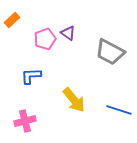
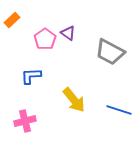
pink pentagon: rotated 15 degrees counterclockwise
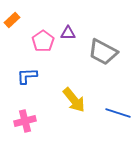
purple triangle: rotated 35 degrees counterclockwise
pink pentagon: moved 2 px left, 2 px down
gray trapezoid: moved 7 px left
blue L-shape: moved 4 px left
blue line: moved 1 px left, 3 px down
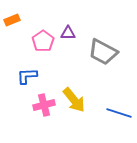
orange rectangle: rotated 21 degrees clockwise
blue line: moved 1 px right
pink cross: moved 19 px right, 16 px up
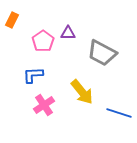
orange rectangle: rotated 42 degrees counterclockwise
gray trapezoid: moved 1 px left, 1 px down
blue L-shape: moved 6 px right, 1 px up
yellow arrow: moved 8 px right, 8 px up
pink cross: rotated 20 degrees counterclockwise
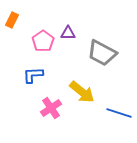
yellow arrow: rotated 12 degrees counterclockwise
pink cross: moved 7 px right, 3 px down
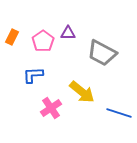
orange rectangle: moved 17 px down
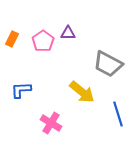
orange rectangle: moved 2 px down
gray trapezoid: moved 6 px right, 11 px down
blue L-shape: moved 12 px left, 15 px down
pink cross: moved 15 px down; rotated 25 degrees counterclockwise
blue line: moved 1 px left, 1 px down; rotated 55 degrees clockwise
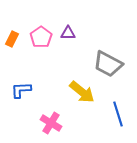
pink pentagon: moved 2 px left, 4 px up
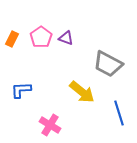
purple triangle: moved 2 px left, 5 px down; rotated 21 degrees clockwise
blue line: moved 1 px right, 1 px up
pink cross: moved 1 px left, 2 px down
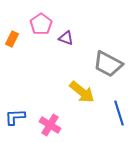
pink pentagon: moved 13 px up
blue L-shape: moved 6 px left, 27 px down
